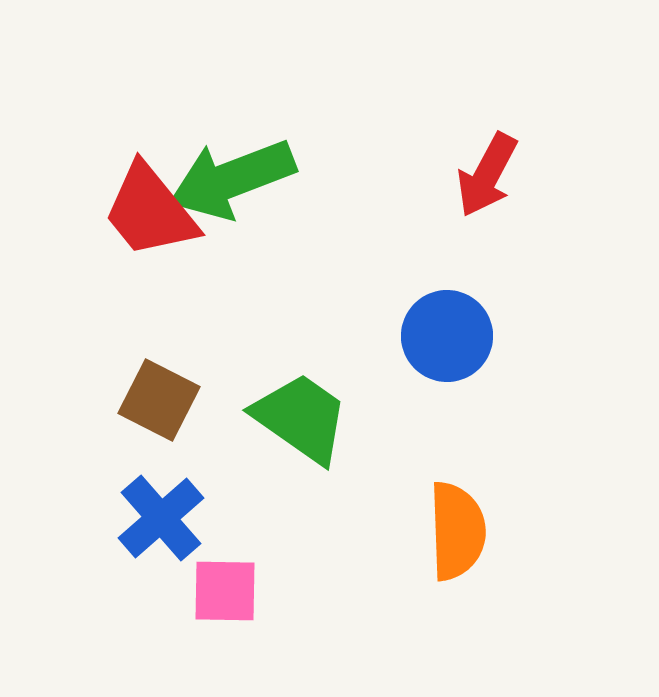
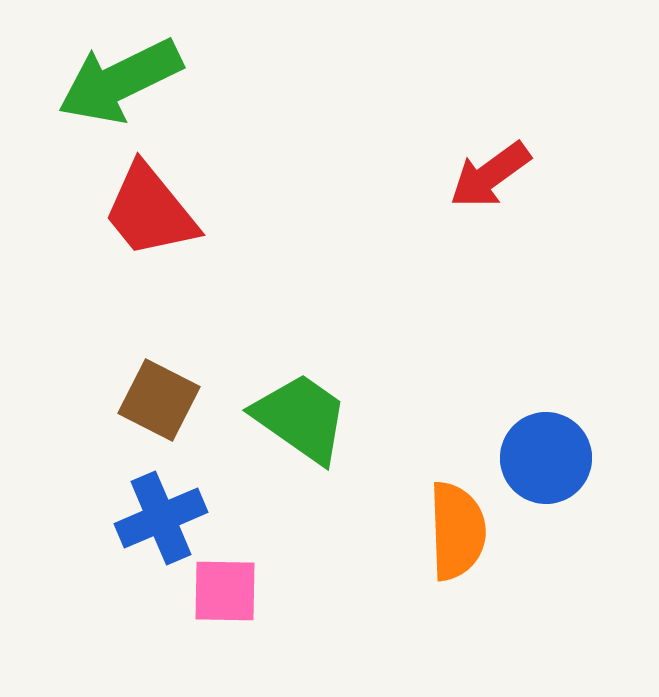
red arrow: moved 3 px right; rotated 26 degrees clockwise
green arrow: moved 112 px left, 98 px up; rotated 5 degrees counterclockwise
blue circle: moved 99 px right, 122 px down
blue cross: rotated 18 degrees clockwise
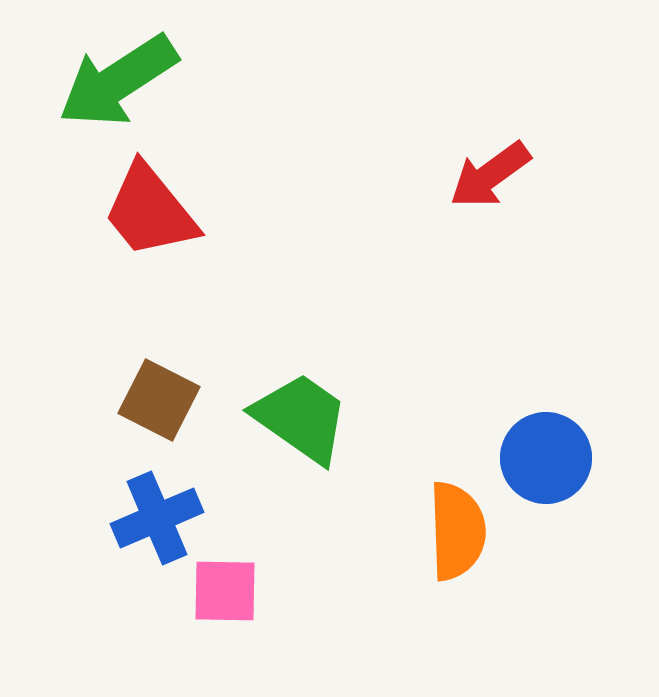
green arrow: moved 2 px left; rotated 7 degrees counterclockwise
blue cross: moved 4 px left
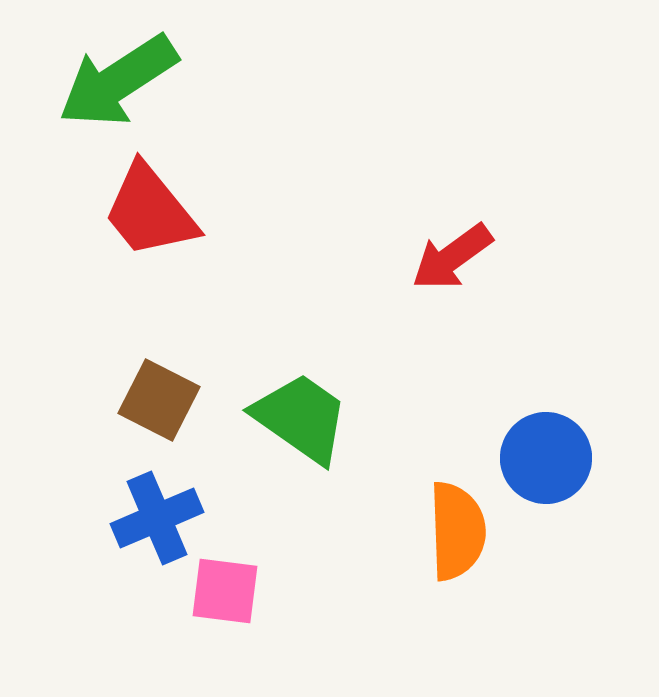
red arrow: moved 38 px left, 82 px down
pink square: rotated 6 degrees clockwise
